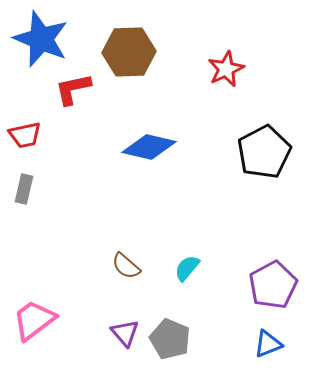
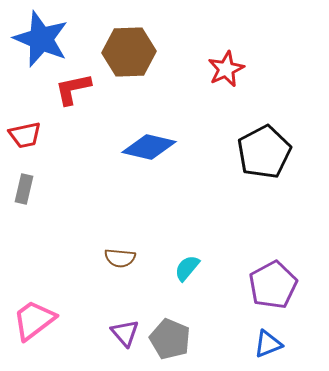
brown semicircle: moved 6 px left, 8 px up; rotated 36 degrees counterclockwise
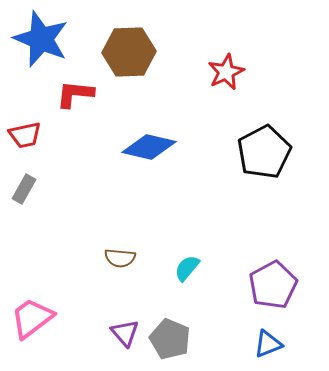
red star: moved 3 px down
red L-shape: moved 2 px right, 5 px down; rotated 18 degrees clockwise
gray rectangle: rotated 16 degrees clockwise
pink trapezoid: moved 2 px left, 2 px up
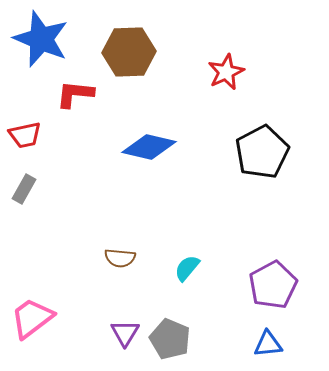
black pentagon: moved 2 px left
purple triangle: rotated 12 degrees clockwise
blue triangle: rotated 16 degrees clockwise
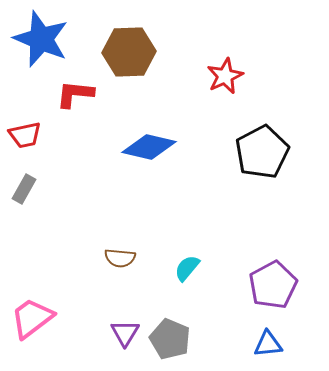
red star: moved 1 px left, 4 px down
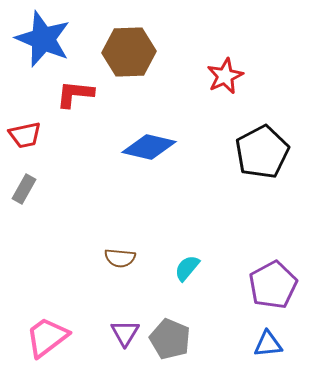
blue star: moved 2 px right
pink trapezoid: moved 15 px right, 19 px down
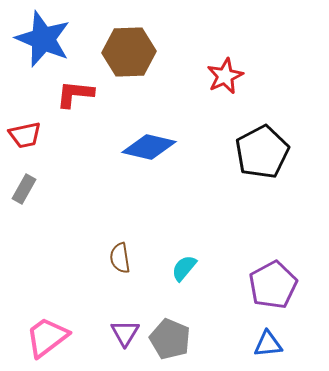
brown semicircle: rotated 76 degrees clockwise
cyan semicircle: moved 3 px left
